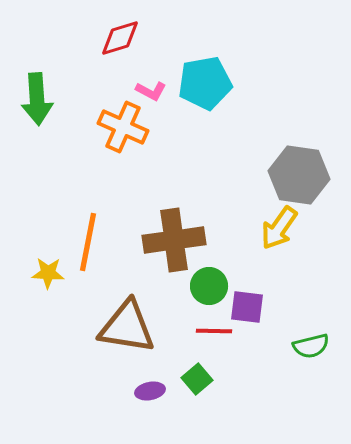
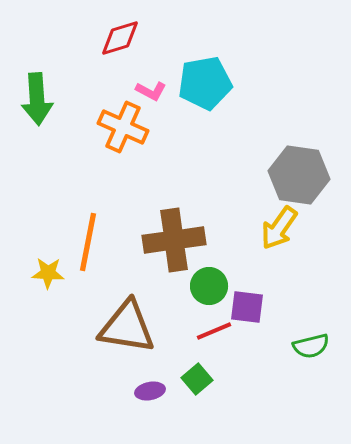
red line: rotated 24 degrees counterclockwise
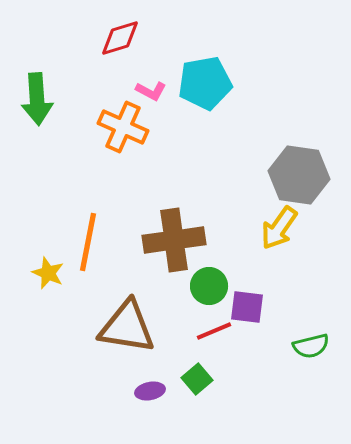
yellow star: rotated 20 degrees clockwise
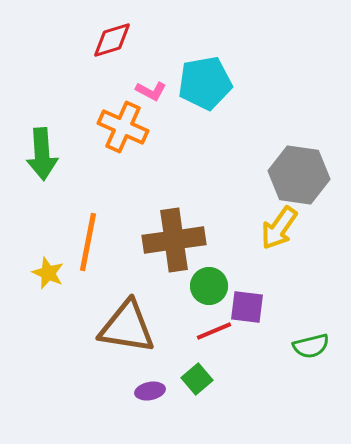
red diamond: moved 8 px left, 2 px down
green arrow: moved 5 px right, 55 px down
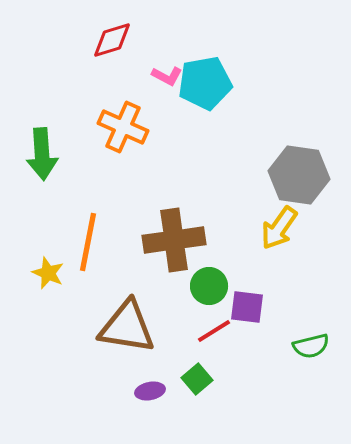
pink L-shape: moved 16 px right, 15 px up
red line: rotated 9 degrees counterclockwise
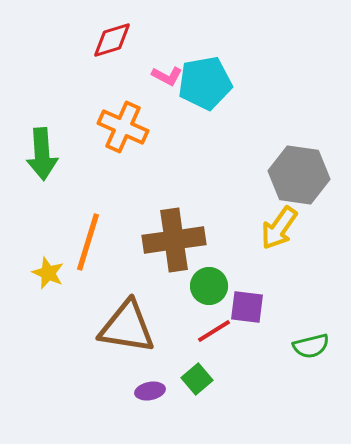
orange line: rotated 6 degrees clockwise
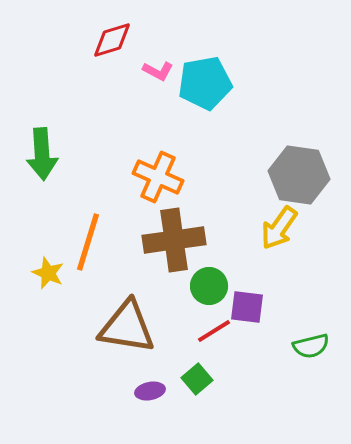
pink L-shape: moved 9 px left, 5 px up
orange cross: moved 35 px right, 50 px down
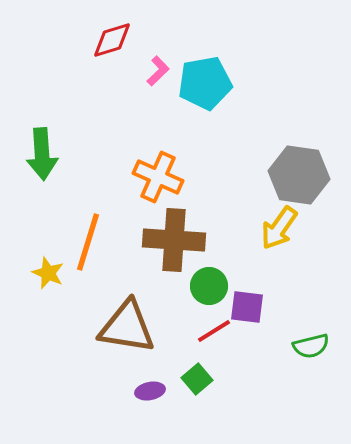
pink L-shape: rotated 72 degrees counterclockwise
brown cross: rotated 12 degrees clockwise
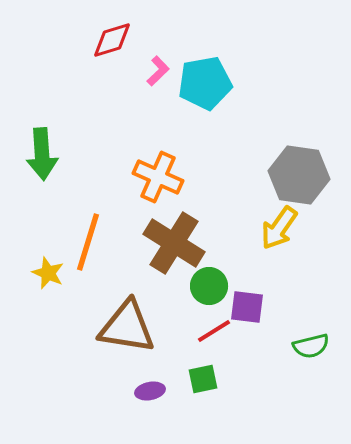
brown cross: moved 3 px down; rotated 28 degrees clockwise
green square: moved 6 px right; rotated 28 degrees clockwise
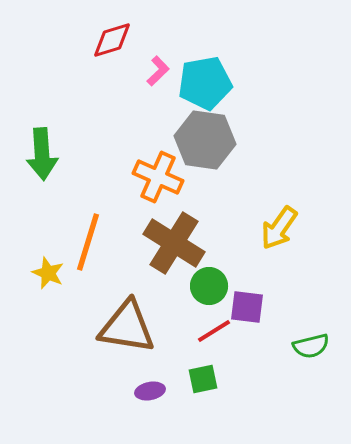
gray hexagon: moved 94 px left, 35 px up
